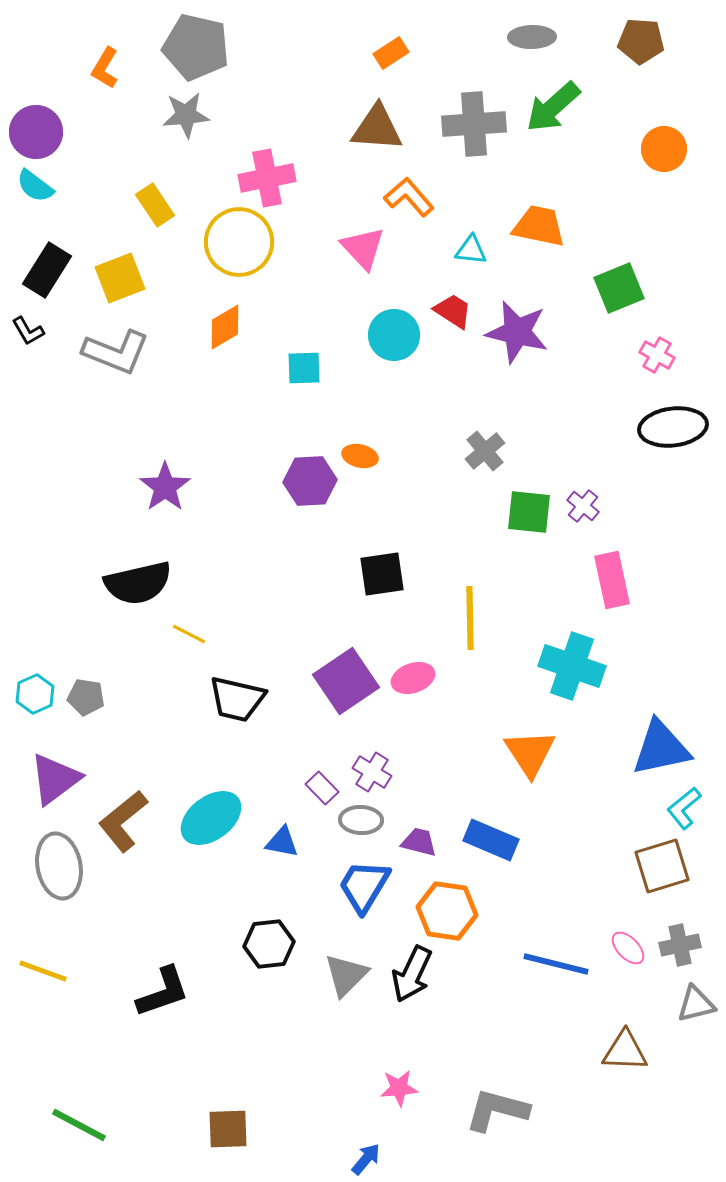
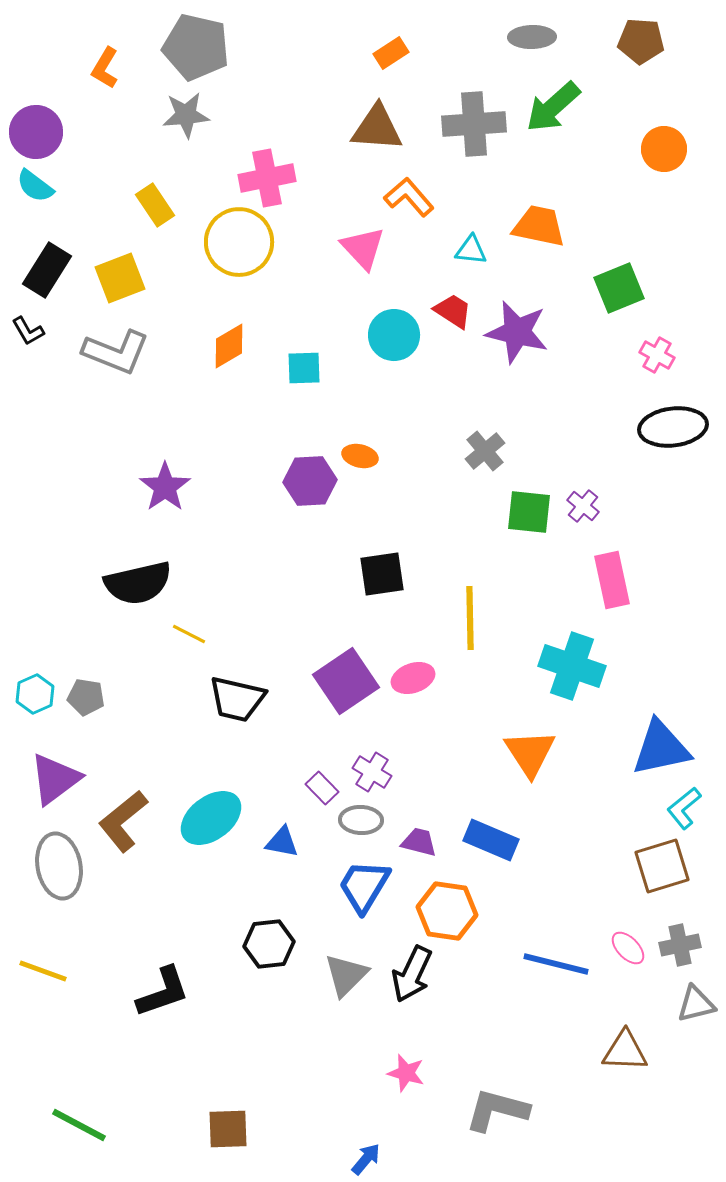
orange diamond at (225, 327): moved 4 px right, 19 px down
pink star at (399, 1088): moved 7 px right, 15 px up; rotated 21 degrees clockwise
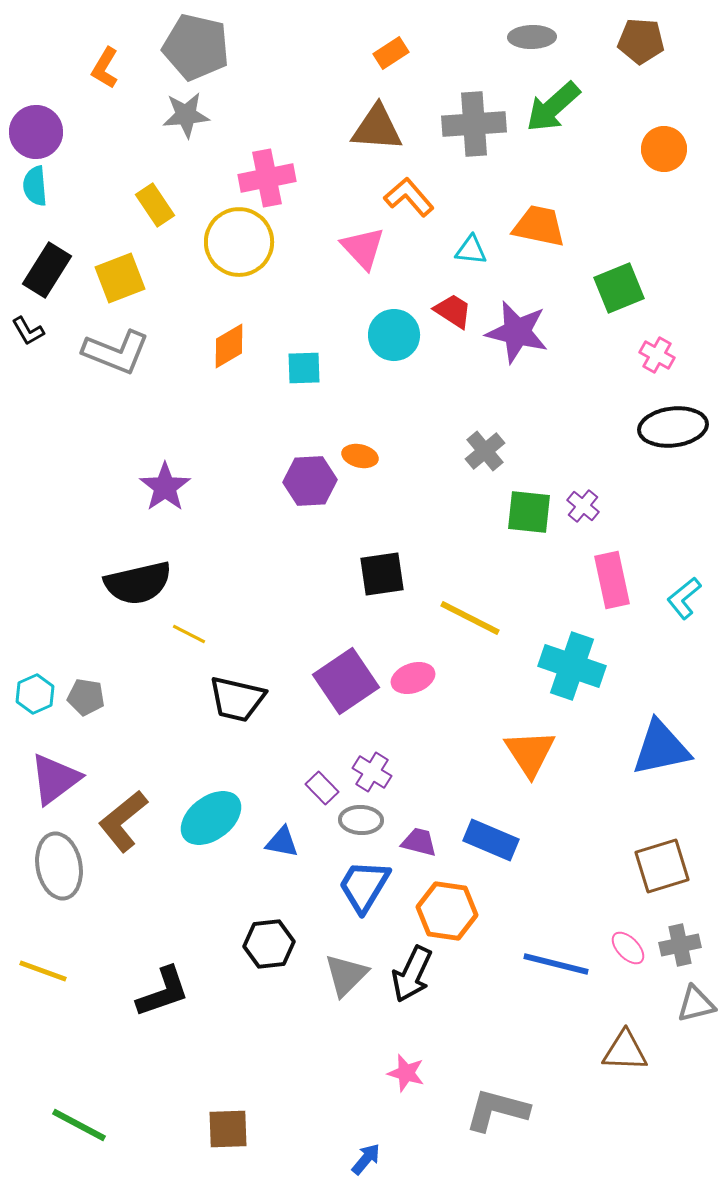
cyan semicircle at (35, 186): rotated 48 degrees clockwise
yellow line at (470, 618): rotated 62 degrees counterclockwise
cyan L-shape at (684, 808): moved 210 px up
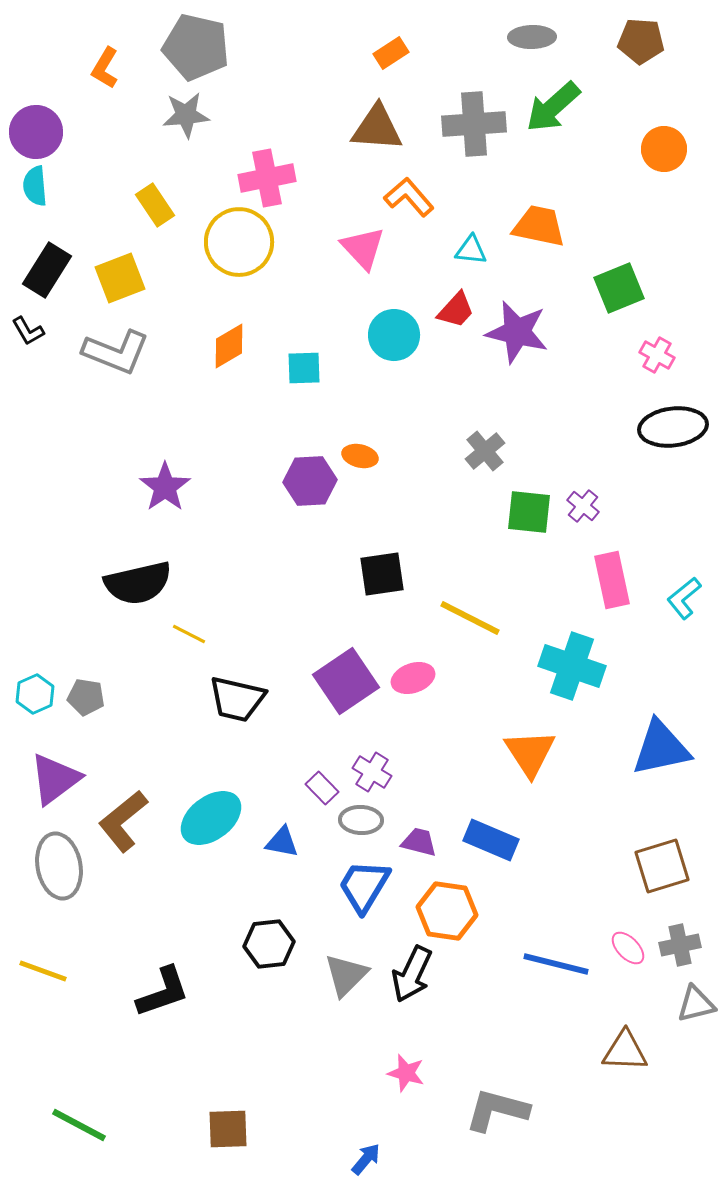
red trapezoid at (453, 311): moved 3 px right, 1 px up; rotated 99 degrees clockwise
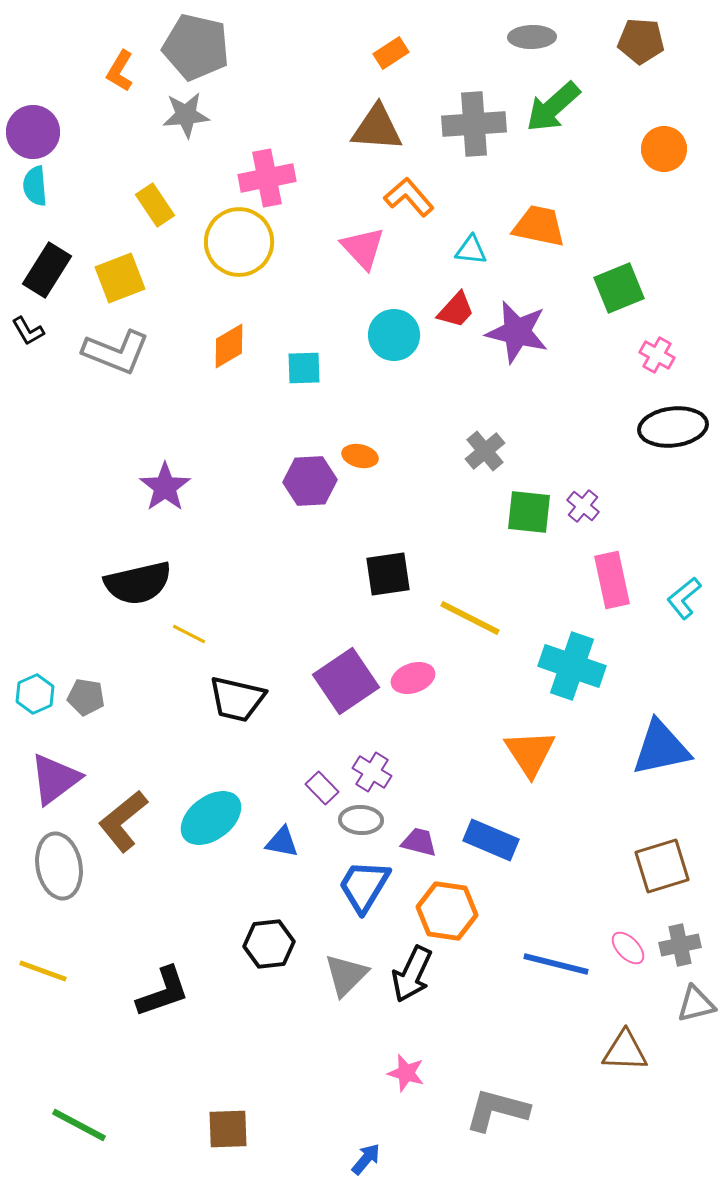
orange L-shape at (105, 68): moved 15 px right, 3 px down
purple circle at (36, 132): moved 3 px left
black square at (382, 574): moved 6 px right
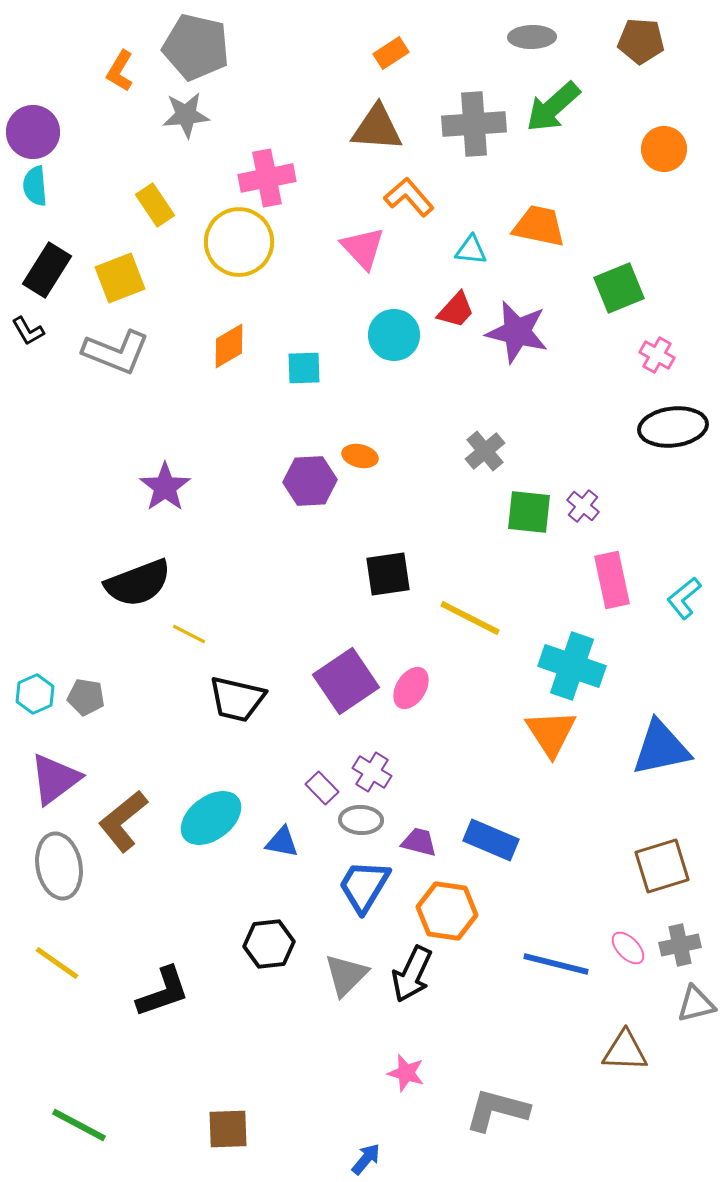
black semicircle at (138, 583): rotated 8 degrees counterclockwise
pink ellipse at (413, 678): moved 2 px left, 10 px down; rotated 39 degrees counterclockwise
orange triangle at (530, 753): moved 21 px right, 20 px up
yellow line at (43, 971): moved 14 px right, 8 px up; rotated 15 degrees clockwise
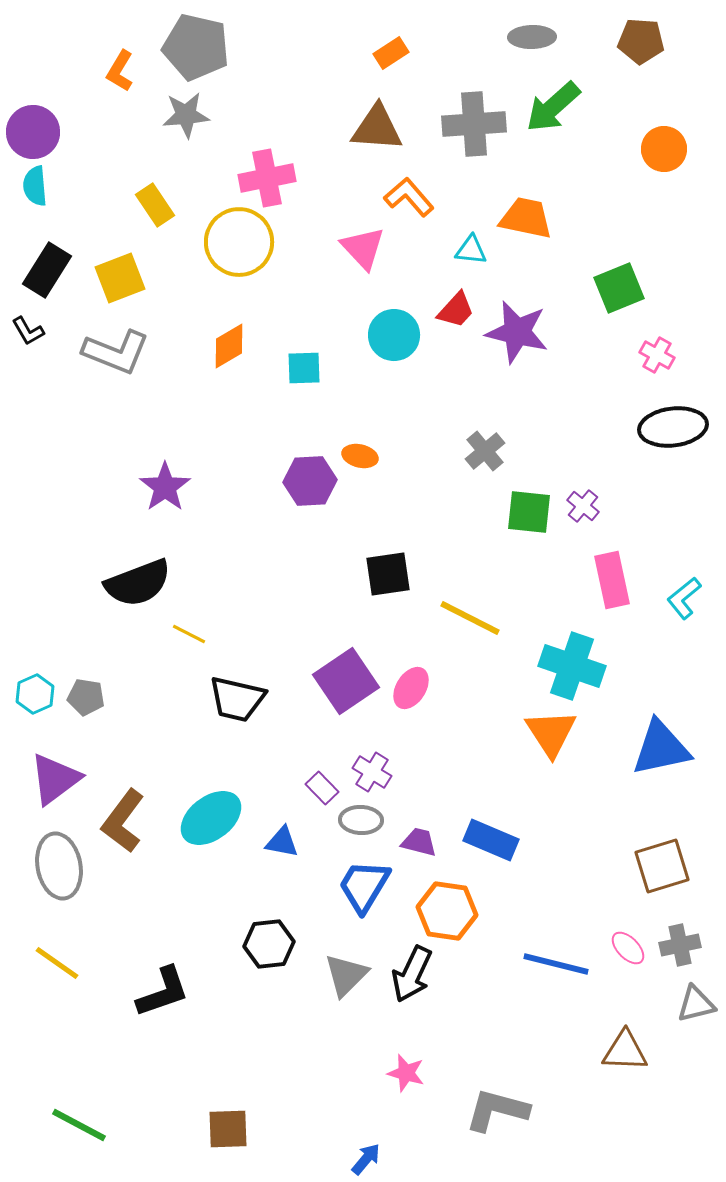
orange trapezoid at (539, 226): moved 13 px left, 8 px up
brown L-shape at (123, 821): rotated 14 degrees counterclockwise
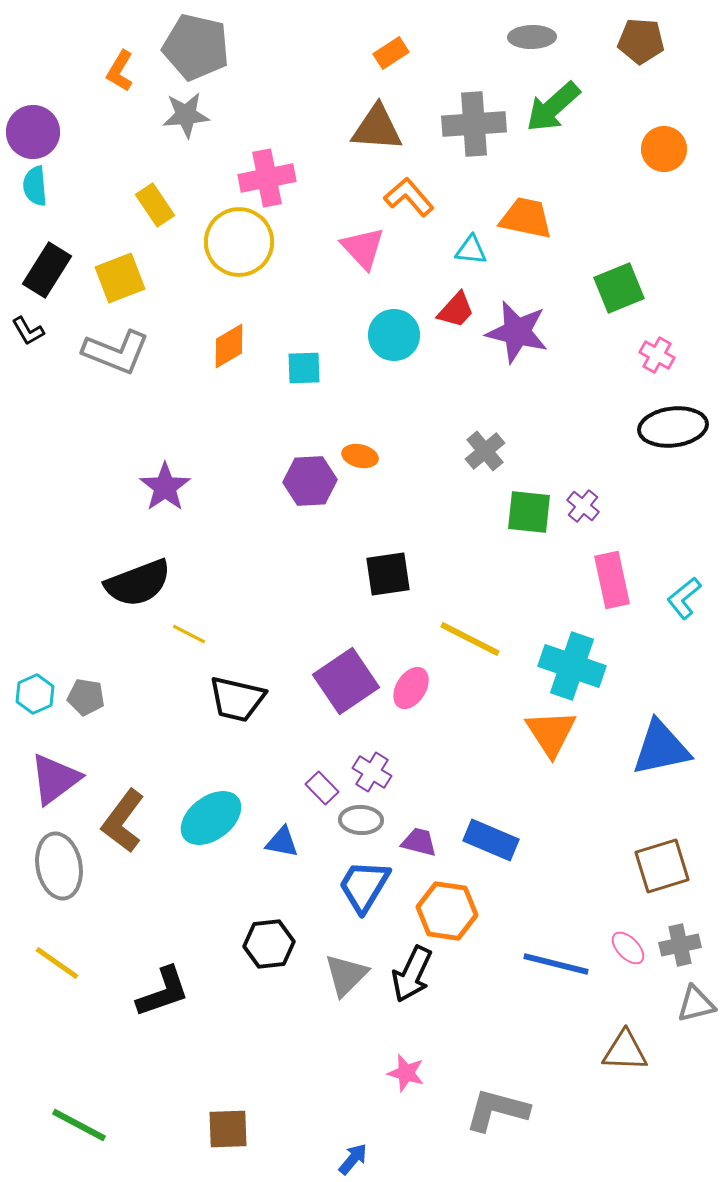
yellow line at (470, 618): moved 21 px down
blue arrow at (366, 1159): moved 13 px left
